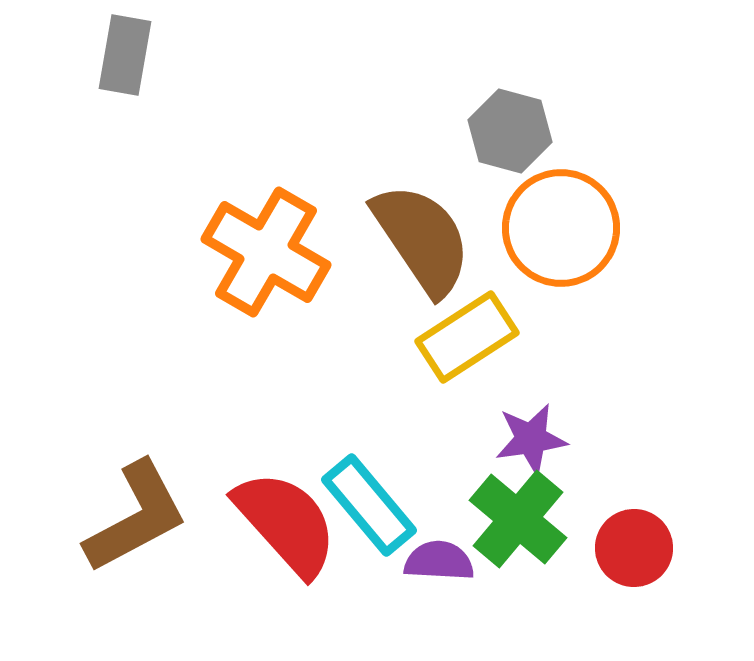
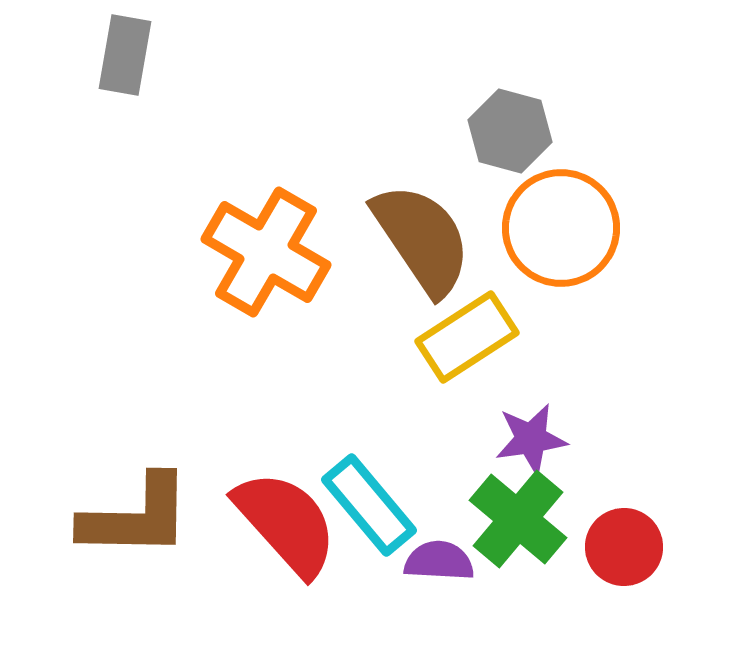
brown L-shape: rotated 29 degrees clockwise
red circle: moved 10 px left, 1 px up
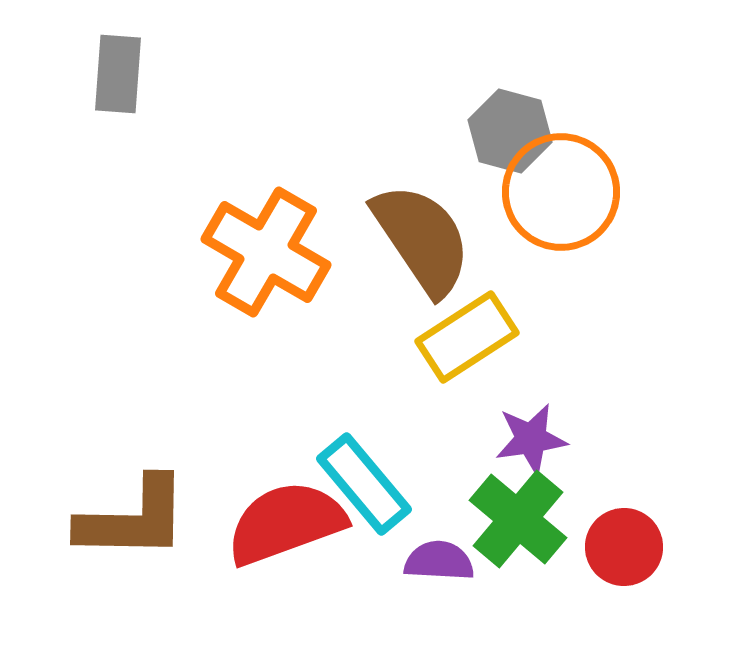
gray rectangle: moved 7 px left, 19 px down; rotated 6 degrees counterclockwise
orange circle: moved 36 px up
cyan rectangle: moved 5 px left, 21 px up
brown L-shape: moved 3 px left, 2 px down
red semicircle: rotated 68 degrees counterclockwise
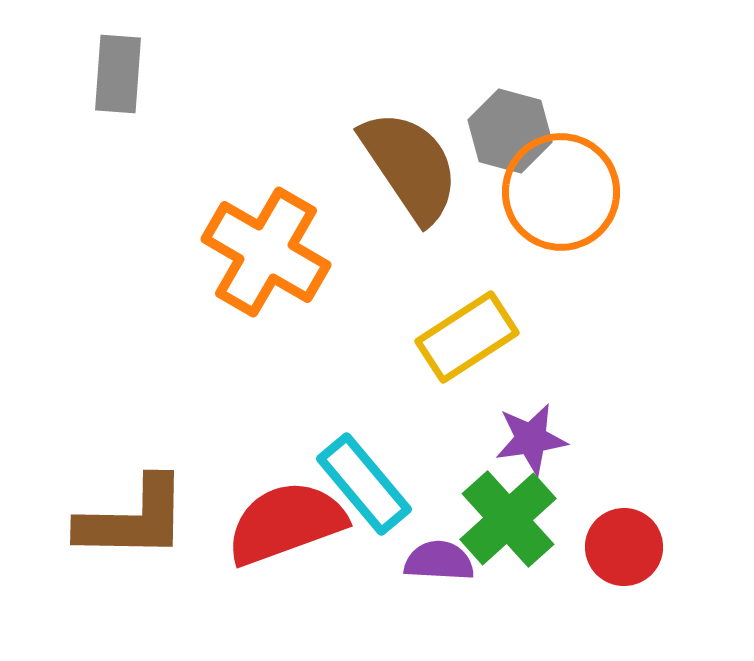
brown semicircle: moved 12 px left, 73 px up
green cross: moved 10 px left; rotated 8 degrees clockwise
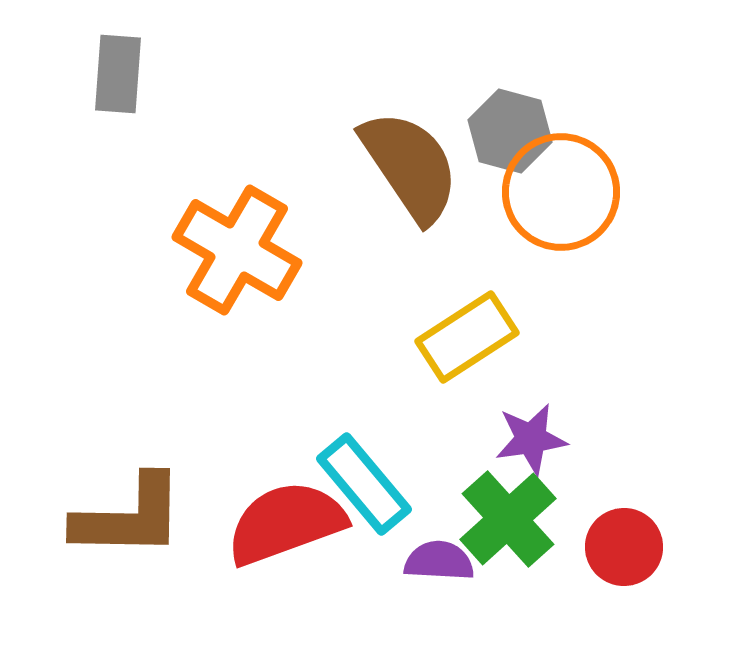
orange cross: moved 29 px left, 2 px up
brown L-shape: moved 4 px left, 2 px up
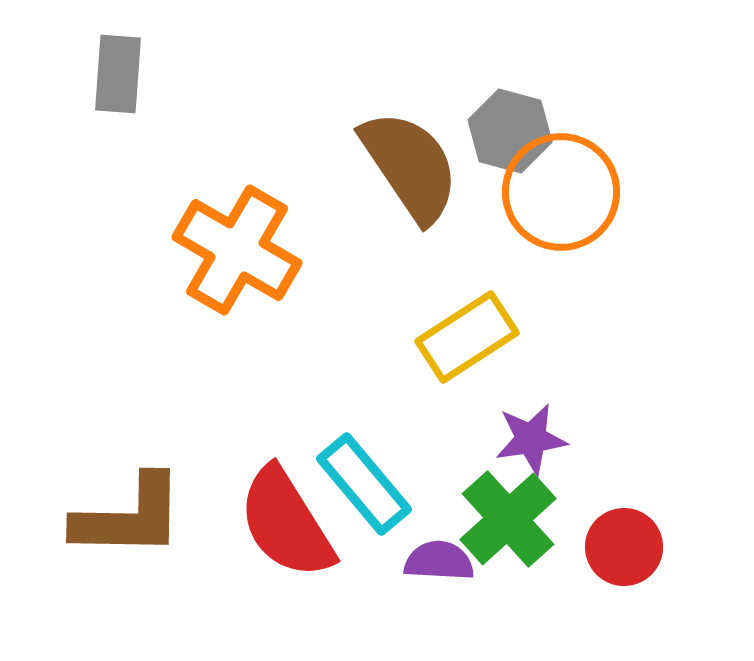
red semicircle: rotated 102 degrees counterclockwise
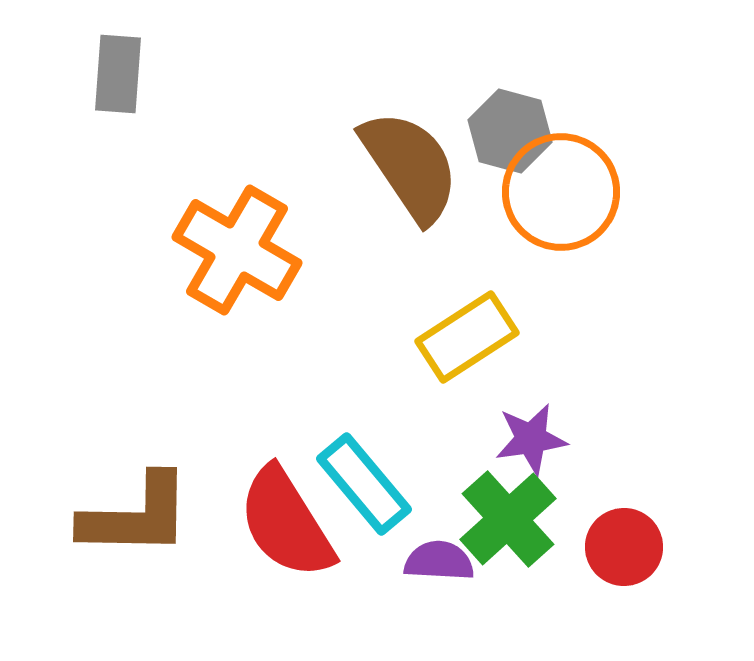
brown L-shape: moved 7 px right, 1 px up
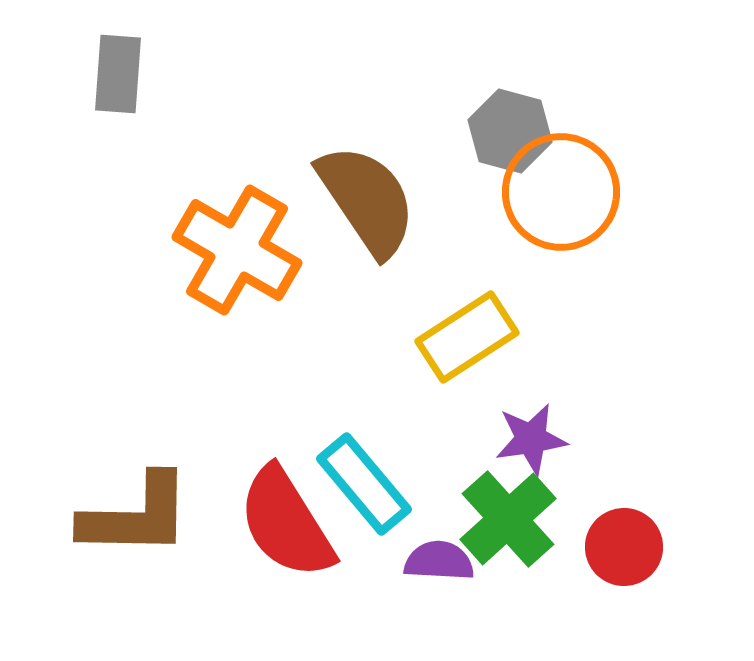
brown semicircle: moved 43 px left, 34 px down
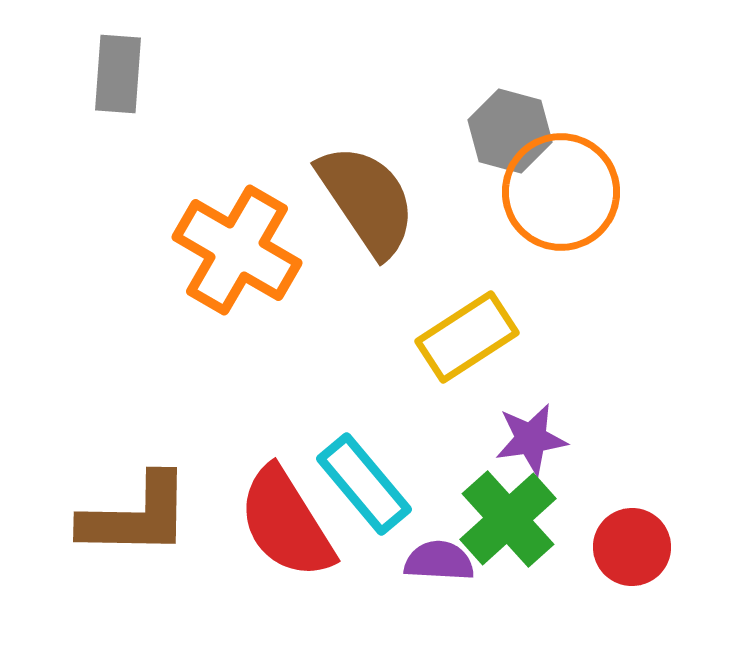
red circle: moved 8 px right
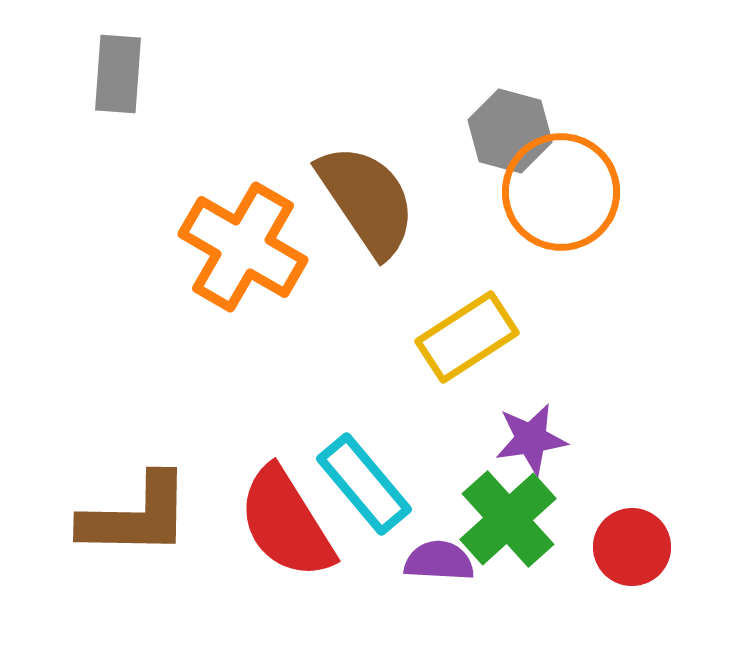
orange cross: moved 6 px right, 3 px up
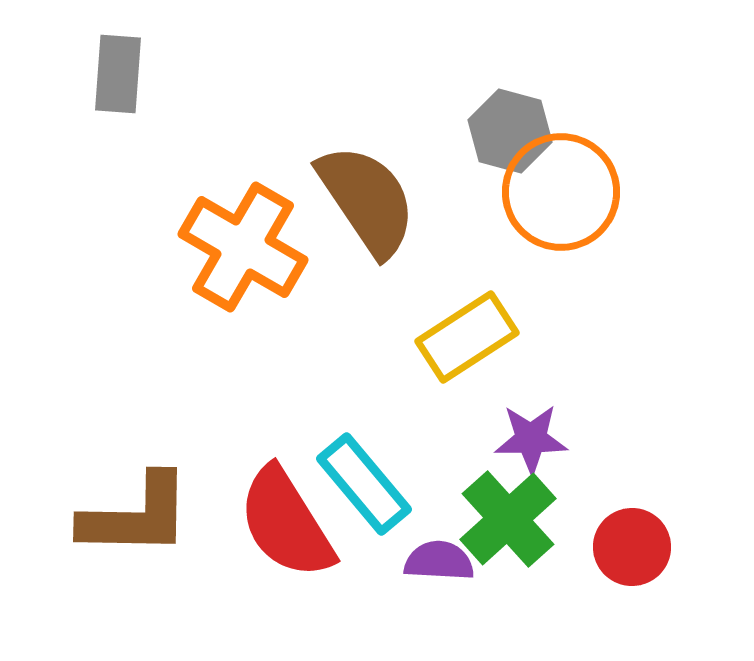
purple star: rotated 8 degrees clockwise
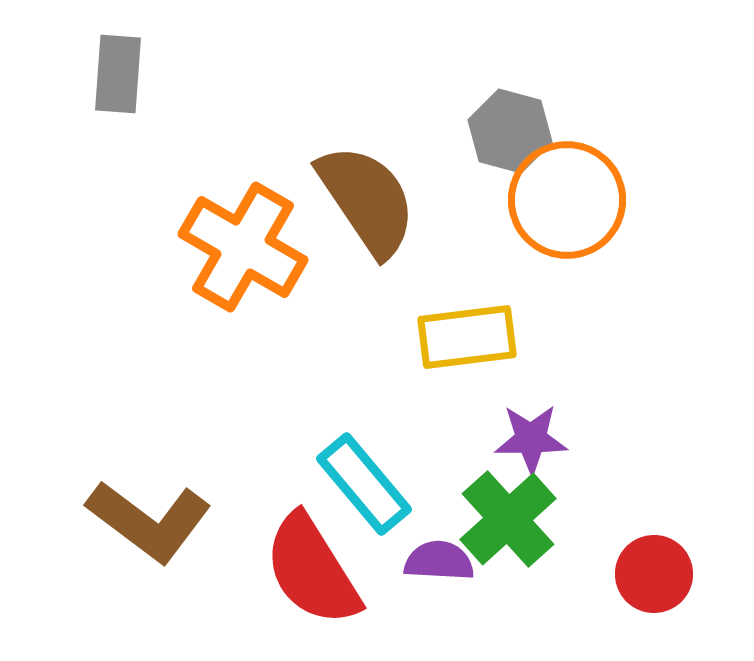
orange circle: moved 6 px right, 8 px down
yellow rectangle: rotated 26 degrees clockwise
brown L-shape: moved 13 px right, 5 px down; rotated 36 degrees clockwise
red semicircle: moved 26 px right, 47 px down
red circle: moved 22 px right, 27 px down
